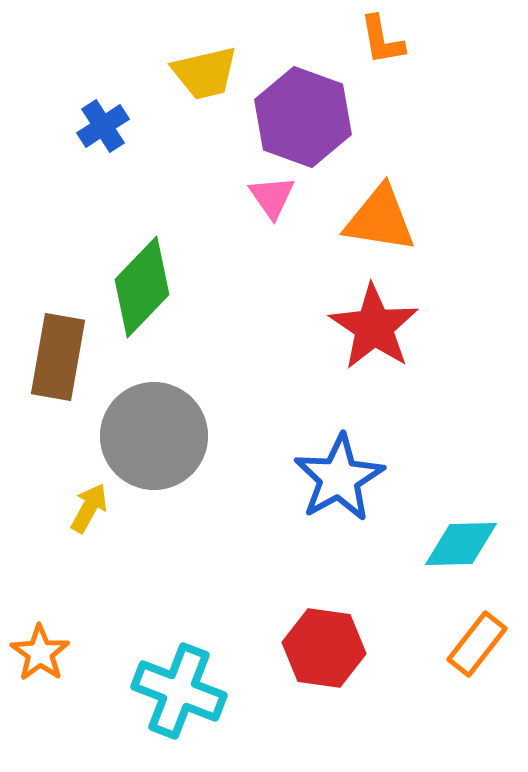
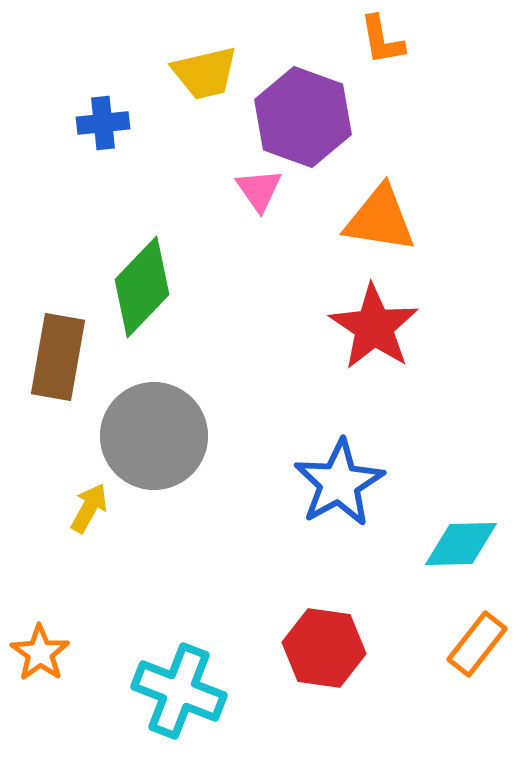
blue cross: moved 3 px up; rotated 27 degrees clockwise
pink triangle: moved 13 px left, 7 px up
blue star: moved 5 px down
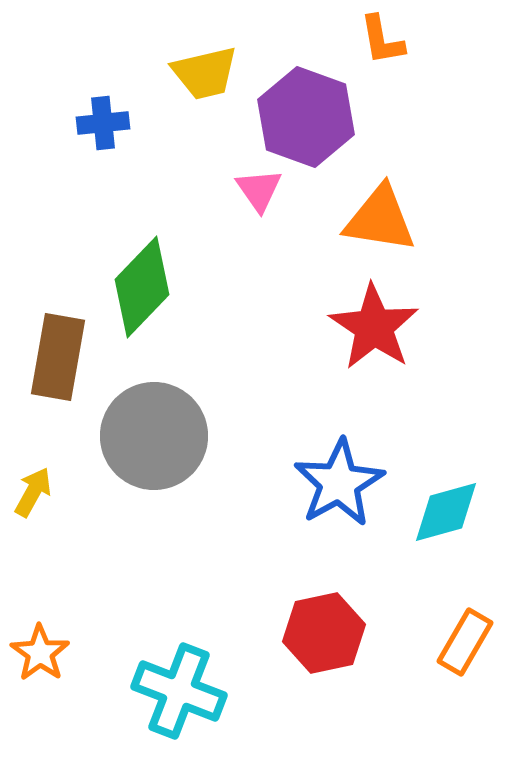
purple hexagon: moved 3 px right
yellow arrow: moved 56 px left, 16 px up
cyan diamond: moved 15 px left, 32 px up; rotated 14 degrees counterclockwise
orange rectangle: moved 12 px left, 2 px up; rotated 8 degrees counterclockwise
red hexagon: moved 15 px up; rotated 20 degrees counterclockwise
